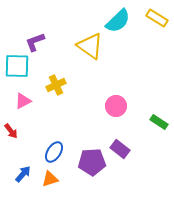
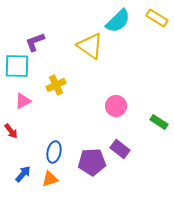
blue ellipse: rotated 20 degrees counterclockwise
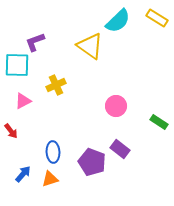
cyan square: moved 1 px up
blue ellipse: moved 1 px left; rotated 15 degrees counterclockwise
purple pentagon: rotated 24 degrees clockwise
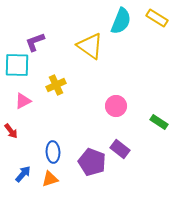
cyan semicircle: moved 3 px right; rotated 24 degrees counterclockwise
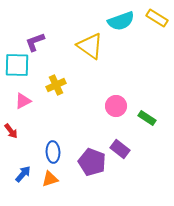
cyan semicircle: rotated 48 degrees clockwise
green rectangle: moved 12 px left, 4 px up
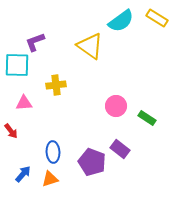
cyan semicircle: rotated 16 degrees counterclockwise
yellow cross: rotated 18 degrees clockwise
pink triangle: moved 1 px right, 2 px down; rotated 24 degrees clockwise
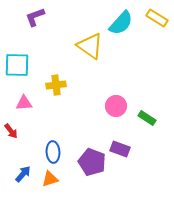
cyan semicircle: moved 2 px down; rotated 12 degrees counterclockwise
purple L-shape: moved 25 px up
purple rectangle: rotated 18 degrees counterclockwise
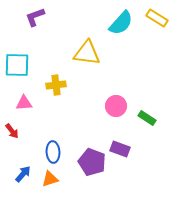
yellow triangle: moved 3 px left, 7 px down; rotated 28 degrees counterclockwise
red arrow: moved 1 px right
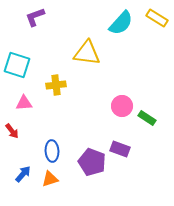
cyan square: rotated 16 degrees clockwise
pink circle: moved 6 px right
blue ellipse: moved 1 px left, 1 px up
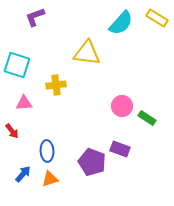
blue ellipse: moved 5 px left
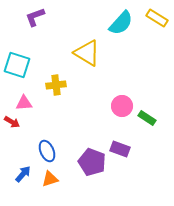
yellow triangle: rotated 24 degrees clockwise
red arrow: moved 9 px up; rotated 21 degrees counterclockwise
blue ellipse: rotated 20 degrees counterclockwise
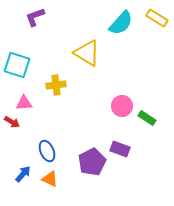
purple pentagon: rotated 24 degrees clockwise
orange triangle: rotated 42 degrees clockwise
